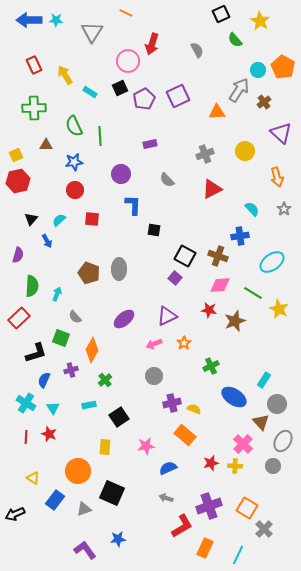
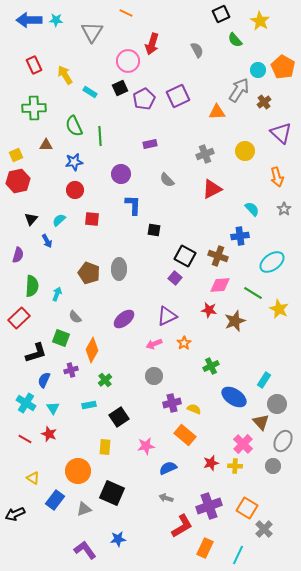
red line at (26, 437): moved 1 px left, 2 px down; rotated 64 degrees counterclockwise
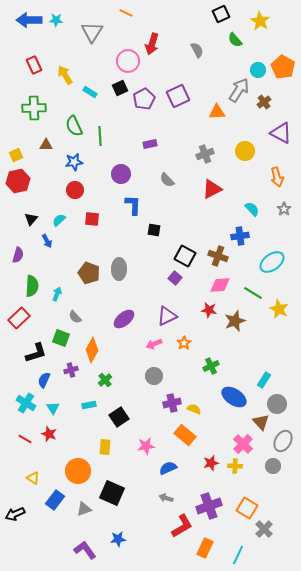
purple triangle at (281, 133): rotated 15 degrees counterclockwise
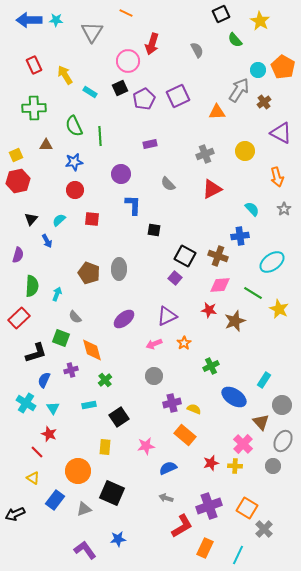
gray semicircle at (167, 180): moved 1 px right, 4 px down
orange diamond at (92, 350): rotated 45 degrees counterclockwise
gray circle at (277, 404): moved 5 px right, 1 px down
red line at (25, 439): moved 12 px right, 13 px down; rotated 16 degrees clockwise
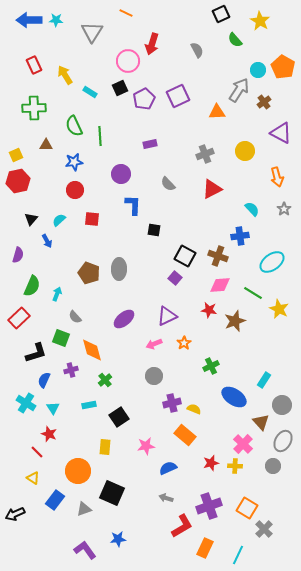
green semicircle at (32, 286): rotated 20 degrees clockwise
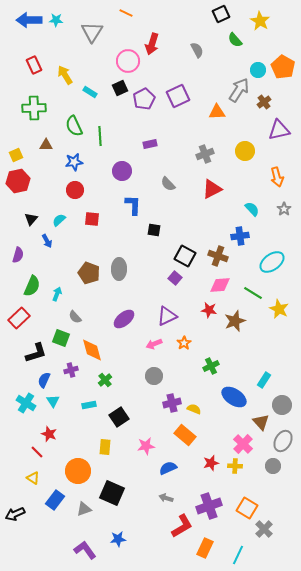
purple triangle at (281, 133): moved 2 px left, 3 px up; rotated 40 degrees counterclockwise
purple circle at (121, 174): moved 1 px right, 3 px up
cyan triangle at (53, 408): moved 7 px up
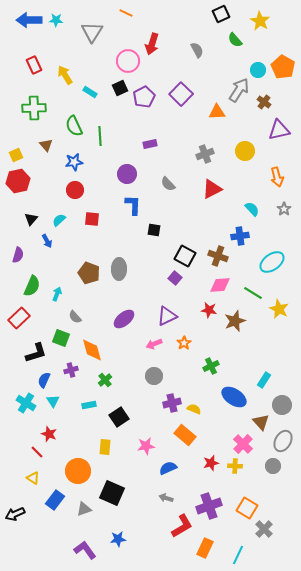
purple square at (178, 96): moved 3 px right, 2 px up; rotated 20 degrees counterclockwise
purple pentagon at (144, 99): moved 2 px up
brown cross at (264, 102): rotated 16 degrees counterclockwise
brown triangle at (46, 145): rotated 48 degrees clockwise
purple circle at (122, 171): moved 5 px right, 3 px down
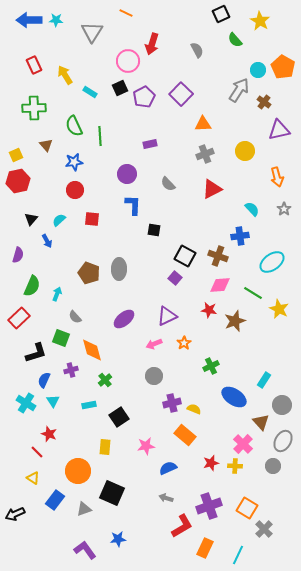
orange triangle at (217, 112): moved 14 px left, 12 px down
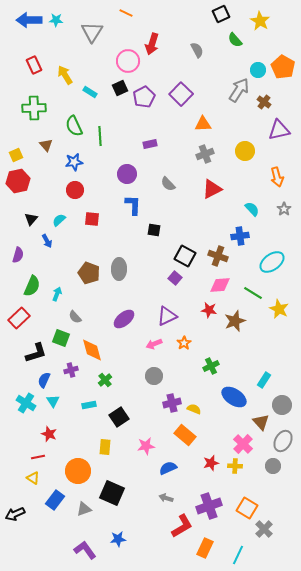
red line at (37, 452): moved 1 px right, 5 px down; rotated 56 degrees counterclockwise
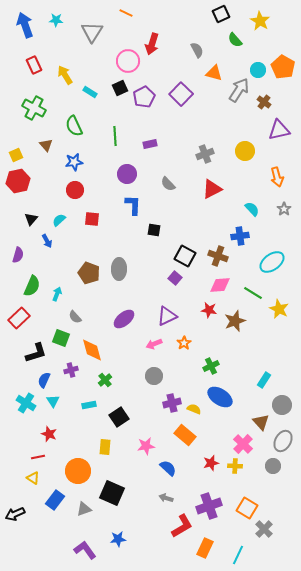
blue arrow at (29, 20): moved 4 px left, 5 px down; rotated 70 degrees clockwise
green cross at (34, 108): rotated 30 degrees clockwise
orange triangle at (203, 124): moved 11 px right, 51 px up; rotated 18 degrees clockwise
green line at (100, 136): moved 15 px right
blue ellipse at (234, 397): moved 14 px left
blue semicircle at (168, 468): rotated 66 degrees clockwise
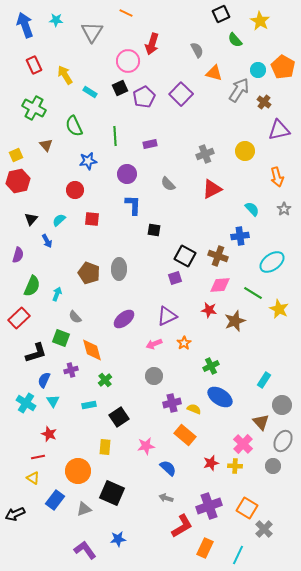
blue star at (74, 162): moved 14 px right, 1 px up
purple square at (175, 278): rotated 32 degrees clockwise
